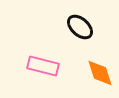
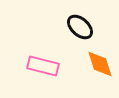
orange diamond: moved 9 px up
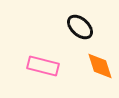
orange diamond: moved 2 px down
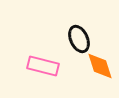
black ellipse: moved 1 px left, 12 px down; rotated 24 degrees clockwise
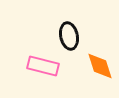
black ellipse: moved 10 px left, 3 px up; rotated 12 degrees clockwise
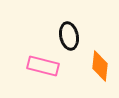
orange diamond: rotated 24 degrees clockwise
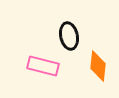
orange diamond: moved 2 px left
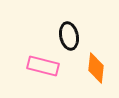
orange diamond: moved 2 px left, 2 px down
